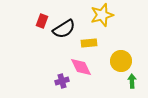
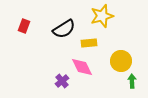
yellow star: moved 1 px down
red rectangle: moved 18 px left, 5 px down
pink diamond: moved 1 px right
purple cross: rotated 24 degrees counterclockwise
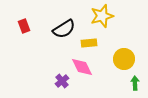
red rectangle: rotated 40 degrees counterclockwise
yellow circle: moved 3 px right, 2 px up
green arrow: moved 3 px right, 2 px down
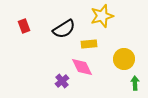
yellow rectangle: moved 1 px down
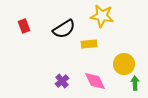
yellow star: rotated 25 degrees clockwise
yellow circle: moved 5 px down
pink diamond: moved 13 px right, 14 px down
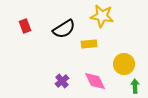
red rectangle: moved 1 px right
green arrow: moved 3 px down
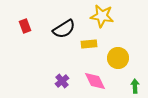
yellow circle: moved 6 px left, 6 px up
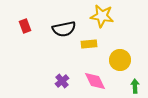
black semicircle: rotated 20 degrees clockwise
yellow circle: moved 2 px right, 2 px down
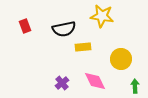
yellow rectangle: moved 6 px left, 3 px down
yellow circle: moved 1 px right, 1 px up
purple cross: moved 2 px down
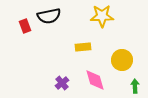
yellow star: rotated 10 degrees counterclockwise
black semicircle: moved 15 px left, 13 px up
yellow circle: moved 1 px right, 1 px down
pink diamond: moved 1 px up; rotated 10 degrees clockwise
